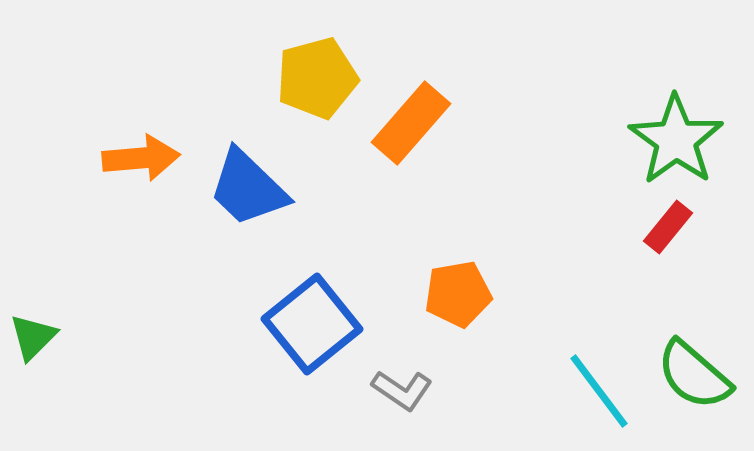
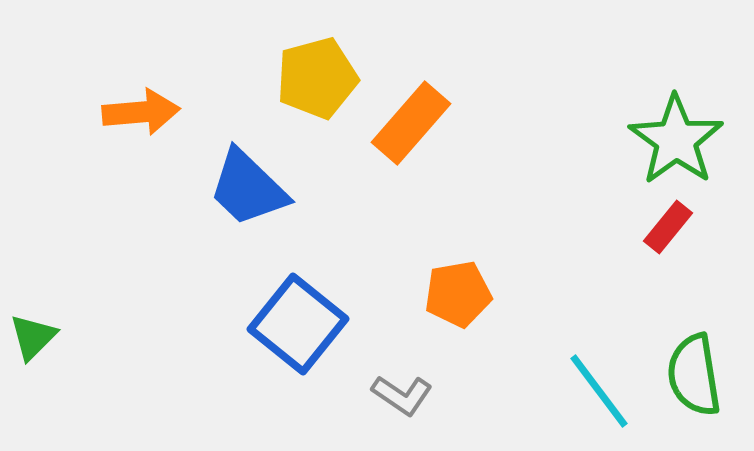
orange arrow: moved 46 px up
blue square: moved 14 px left; rotated 12 degrees counterclockwise
green semicircle: rotated 40 degrees clockwise
gray L-shape: moved 5 px down
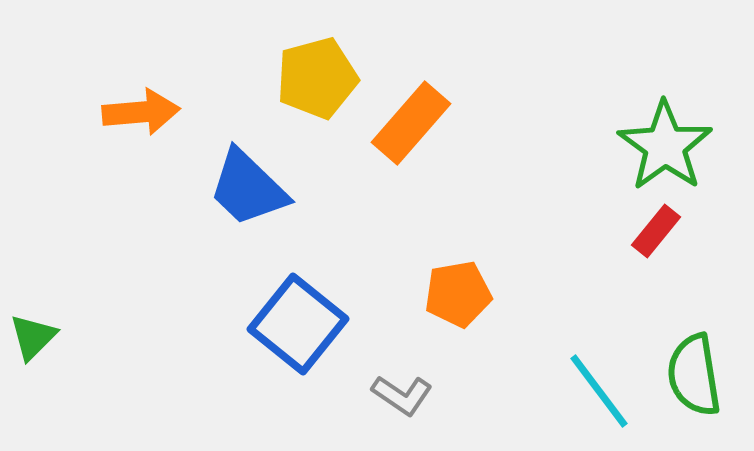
green star: moved 11 px left, 6 px down
red rectangle: moved 12 px left, 4 px down
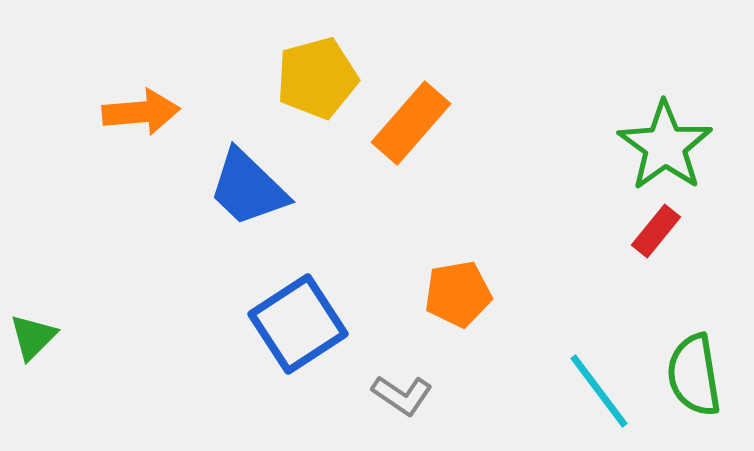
blue square: rotated 18 degrees clockwise
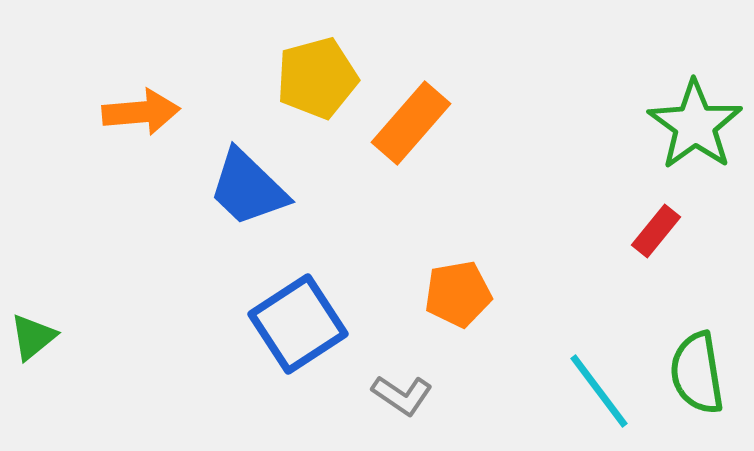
green star: moved 30 px right, 21 px up
green triangle: rotated 6 degrees clockwise
green semicircle: moved 3 px right, 2 px up
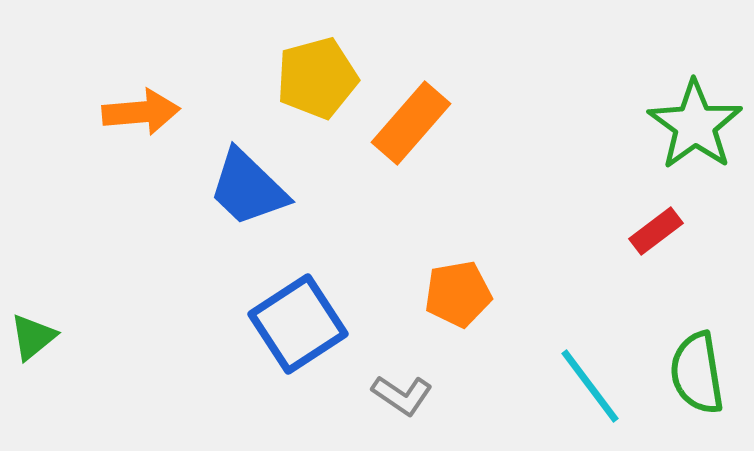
red rectangle: rotated 14 degrees clockwise
cyan line: moved 9 px left, 5 px up
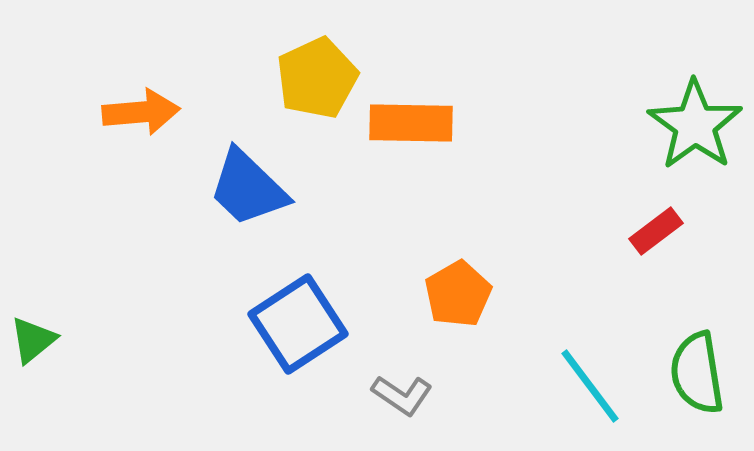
yellow pentagon: rotated 10 degrees counterclockwise
orange rectangle: rotated 50 degrees clockwise
orange pentagon: rotated 20 degrees counterclockwise
green triangle: moved 3 px down
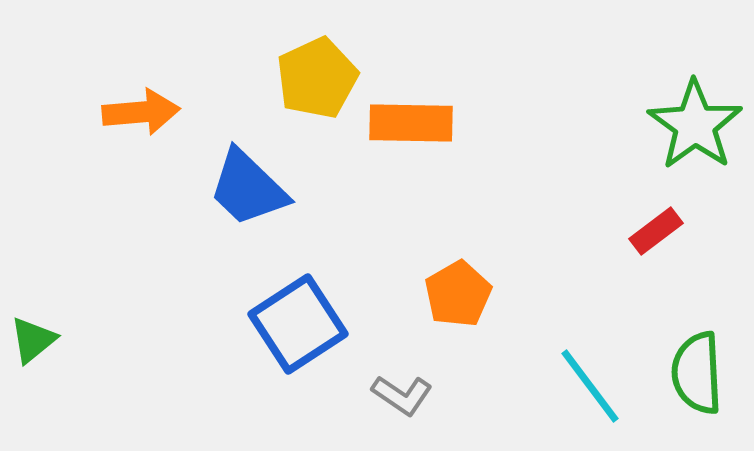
green semicircle: rotated 6 degrees clockwise
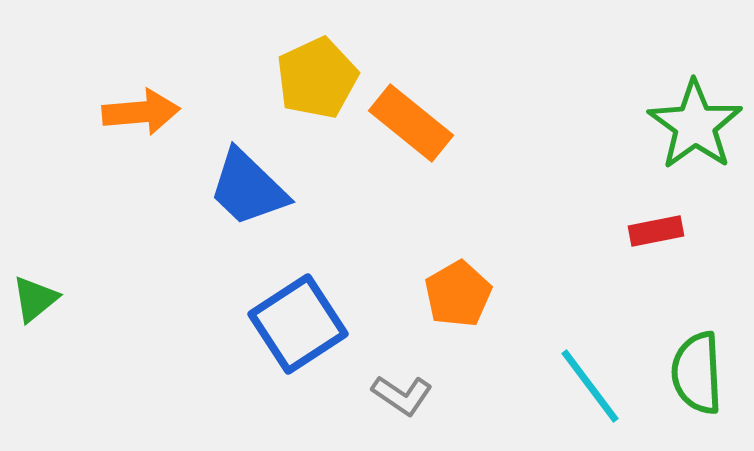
orange rectangle: rotated 38 degrees clockwise
red rectangle: rotated 26 degrees clockwise
green triangle: moved 2 px right, 41 px up
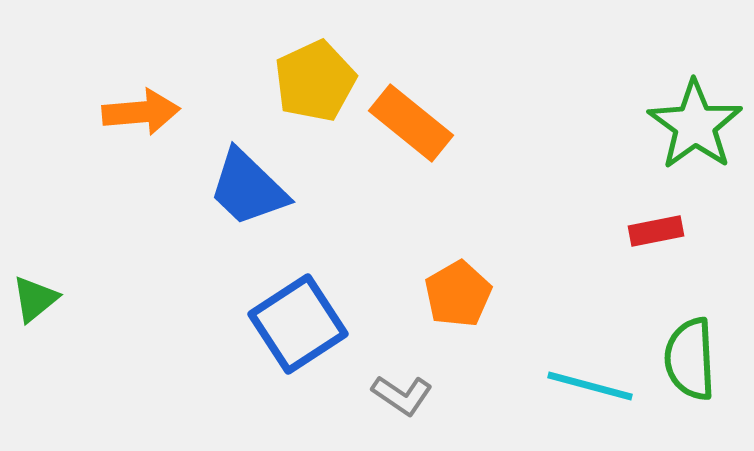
yellow pentagon: moved 2 px left, 3 px down
green semicircle: moved 7 px left, 14 px up
cyan line: rotated 38 degrees counterclockwise
